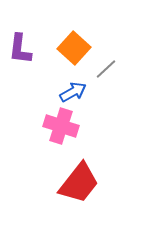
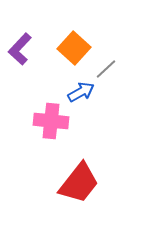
purple L-shape: rotated 36 degrees clockwise
blue arrow: moved 8 px right
pink cross: moved 10 px left, 5 px up; rotated 12 degrees counterclockwise
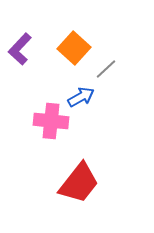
blue arrow: moved 5 px down
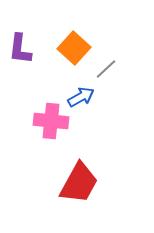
purple L-shape: rotated 36 degrees counterclockwise
red trapezoid: rotated 9 degrees counterclockwise
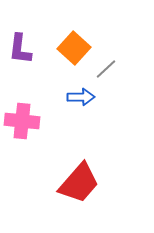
blue arrow: rotated 28 degrees clockwise
pink cross: moved 29 px left
red trapezoid: rotated 12 degrees clockwise
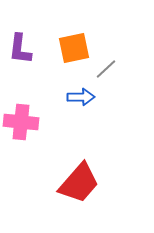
orange square: rotated 36 degrees clockwise
pink cross: moved 1 px left, 1 px down
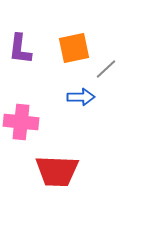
red trapezoid: moved 22 px left, 12 px up; rotated 51 degrees clockwise
